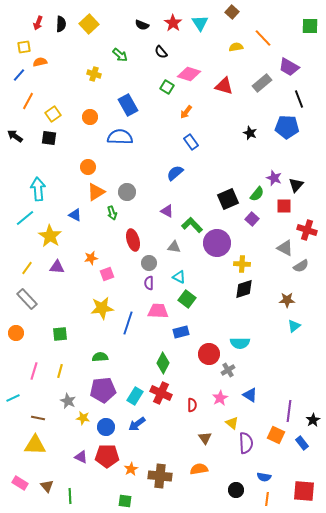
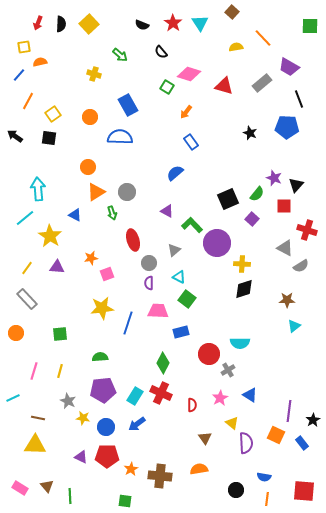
gray triangle at (174, 247): moved 3 px down; rotated 48 degrees counterclockwise
pink rectangle at (20, 483): moved 5 px down
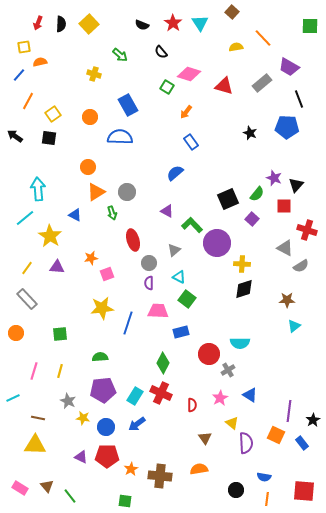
green line at (70, 496): rotated 35 degrees counterclockwise
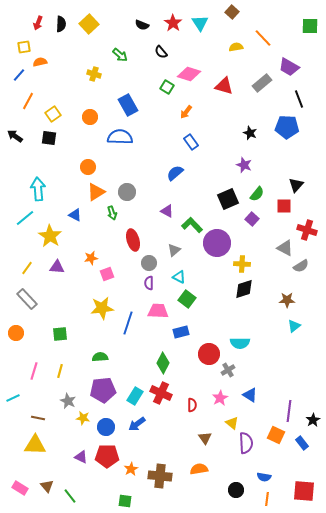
purple star at (274, 178): moved 30 px left, 13 px up
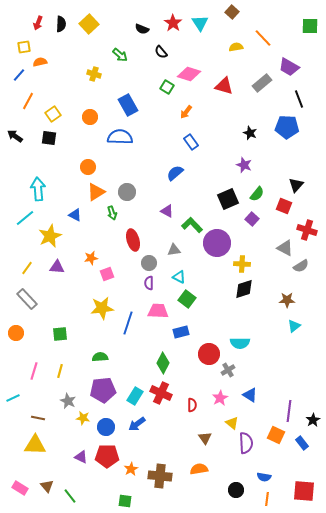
black semicircle at (142, 25): moved 4 px down
red square at (284, 206): rotated 21 degrees clockwise
yellow star at (50, 236): rotated 15 degrees clockwise
gray triangle at (174, 250): rotated 32 degrees clockwise
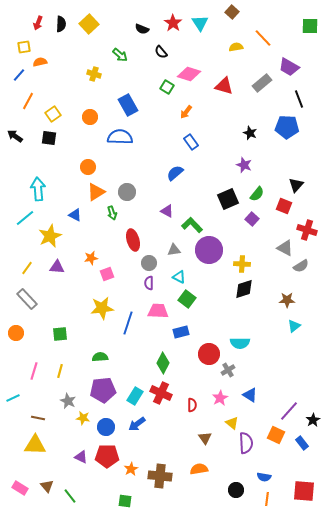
purple circle at (217, 243): moved 8 px left, 7 px down
purple line at (289, 411): rotated 35 degrees clockwise
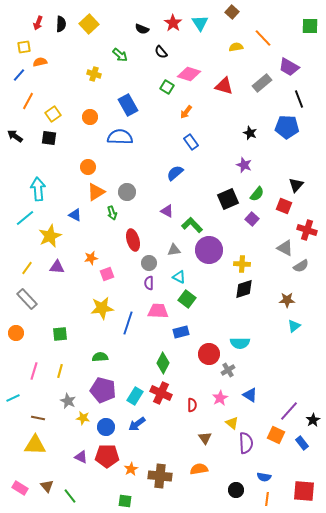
purple pentagon at (103, 390): rotated 20 degrees clockwise
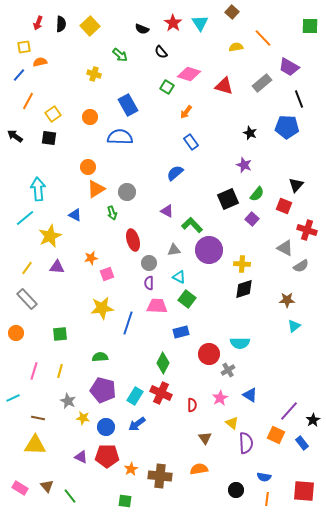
yellow square at (89, 24): moved 1 px right, 2 px down
orange triangle at (96, 192): moved 3 px up
pink trapezoid at (158, 311): moved 1 px left, 5 px up
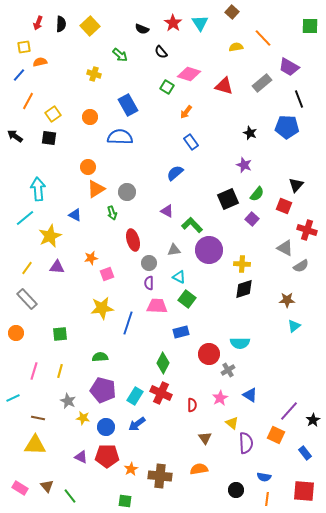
blue rectangle at (302, 443): moved 3 px right, 10 px down
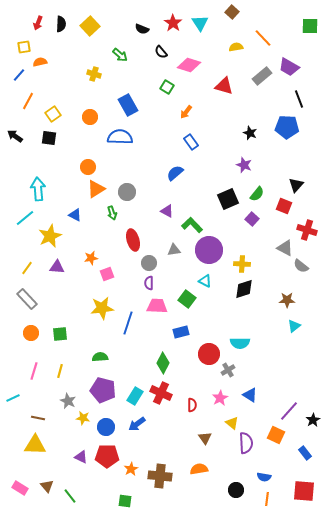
pink diamond at (189, 74): moved 9 px up
gray rectangle at (262, 83): moved 7 px up
gray semicircle at (301, 266): rotated 70 degrees clockwise
cyan triangle at (179, 277): moved 26 px right, 4 px down
orange circle at (16, 333): moved 15 px right
